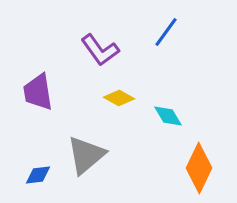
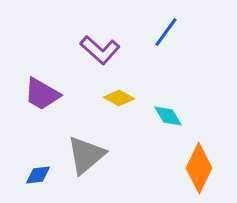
purple L-shape: rotated 12 degrees counterclockwise
purple trapezoid: moved 4 px right, 2 px down; rotated 51 degrees counterclockwise
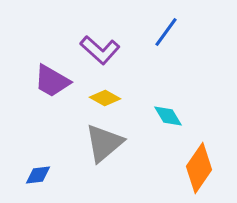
purple trapezoid: moved 10 px right, 13 px up
yellow diamond: moved 14 px left
gray triangle: moved 18 px right, 12 px up
orange diamond: rotated 9 degrees clockwise
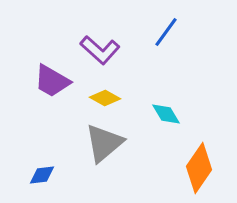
cyan diamond: moved 2 px left, 2 px up
blue diamond: moved 4 px right
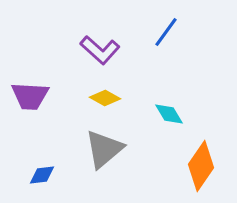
purple trapezoid: moved 22 px left, 15 px down; rotated 27 degrees counterclockwise
cyan diamond: moved 3 px right
gray triangle: moved 6 px down
orange diamond: moved 2 px right, 2 px up
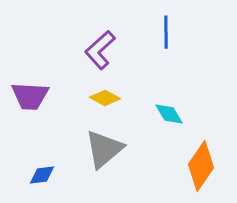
blue line: rotated 36 degrees counterclockwise
purple L-shape: rotated 96 degrees clockwise
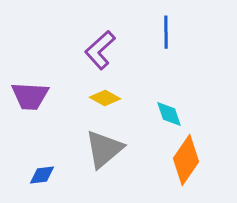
cyan diamond: rotated 12 degrees clockwise
orange diamond: moved 15 px left, 6 px up
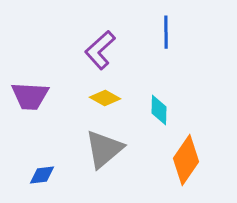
cyan diamond: moved 10 px left, 4 px up; rotated 20 degrees clockwise
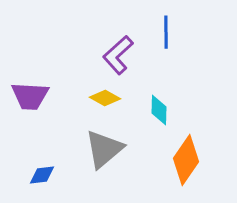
purple L-shape: moved 18 px right, 5 px down
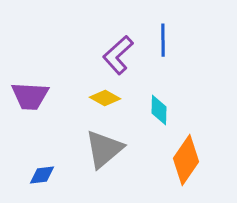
blue line: moved 3 px left, 8 px down
